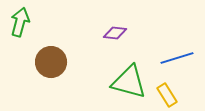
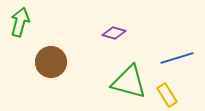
purple diamond: moved 1 px left; rotated 10 degrees clockwise
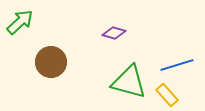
green arrow: rotated 32 degrees clockwise
blue line: moved 7 px down
yellow rectangle: rotated 10 degrees counterclockwise
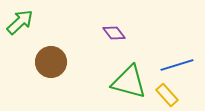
purple diamond: rotated 35 degrees clockwise
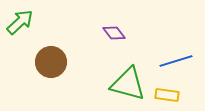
blue line: moved 1 px left, 4 px up
green triangle: moved 1 px left, 2 px down
yellow rectangle: rotated 40 degrees counterclockwise
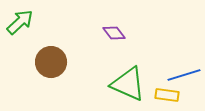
blue line: moved 8 px right, 14 px down
green triangle: rotated 9 degrees clockwise
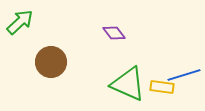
yellow rectangle: moved 5 px left, 8 px up
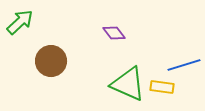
brown circle: moved 1 px up
blue line: moved 10 px up
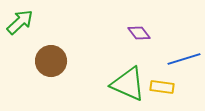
purple diamond: moved 25 px right
blue line: moved 6 px up
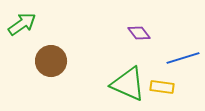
green arrow: moved 2 px right, 2 px down; rotated 8 degrees clockwise
blue line: moved 1 px left, 1 px up
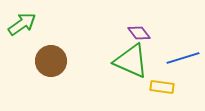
green triangle: moved 3 px right, 23 px up
